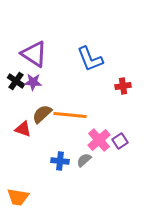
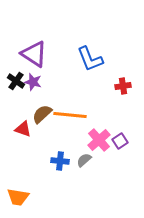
purple star: rotated 12 degrees clockwise
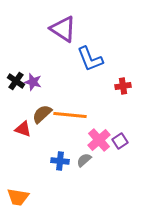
purple triangle: moved 29 px right, 25 px up
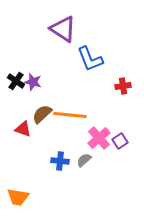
pink cross: moved 2 px up
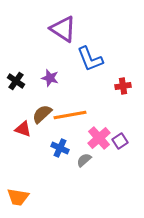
purple star: moved 17 px right, 4 px up
orange line: rotated 16 degrees counterclockwise
blue cross: moved 13 px up; rotated 18 degrees clockwise
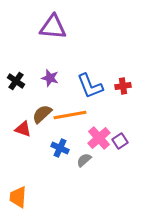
purple triangle: moved 10 px left, 2 px up; rotated 28 degrees counterclockwise
blue L-shape: moved 27 px down
orange trapezoid: rotated 85 degrees clockwise
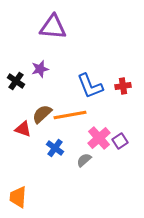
purple star: moved 10 px left, 9 px up; rotated 30 degrees counterclockwise
blue cross: moved 5 px left; rotated 12 degrees clockwise
